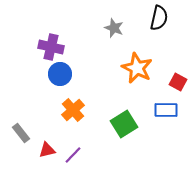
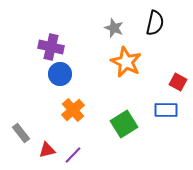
black semicircle: moved 4 px left, 5 px down
orange star: moved 11 px left, 6 px up
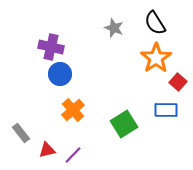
black semicircle: rotated 135 degrees clockwise
orange star: moved 30 px right, 4 px up; rotated 12 degrees clockwise
red square: rotated 12 degrees clockwise
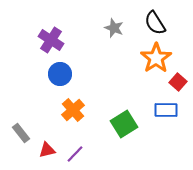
purple cross: moved 7 px up; rotated 20 degrees clockwise
purple line: moved 2 px right, 1 px up
